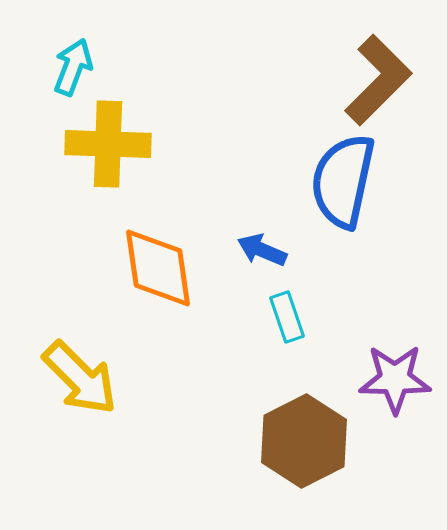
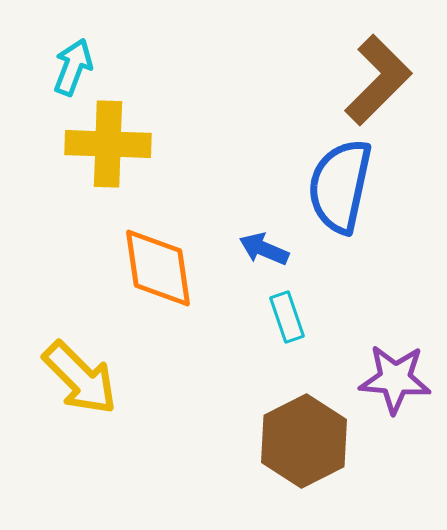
blue semicircle: moved 3 px left, 5 px down
blue arrow: moved 2 px right, 1 px up
purple star: rotated 4 degrees clockwise
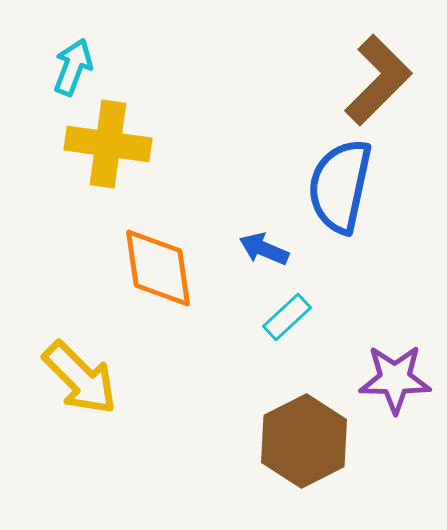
yellow cross: rotated 6 degrees clockwise
cyan rectangle: rotated 66 degrees clockwise
purple star: rotated 4 degrees counterclockwise
